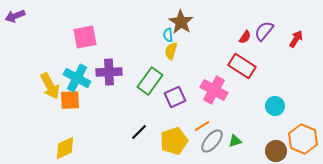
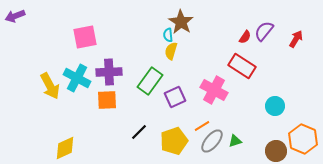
orange square: moved 37 px right
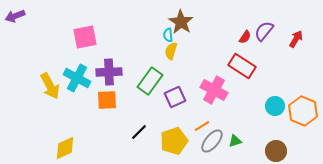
orange hexagon: moved 28 px up
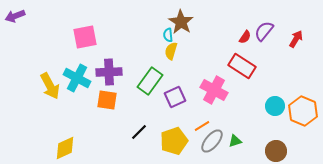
orange square: rotated 10 degrees clockwise
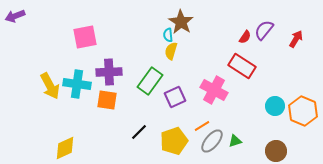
purple semicircle: moved 1 px up
cyan cross: moved 6 px down; rotated 20 degrees counterclockwise
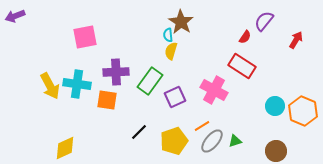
purple semicircle: moved 9 px up
red arrow: moved 1 px down
purple cross: moved 7 px right
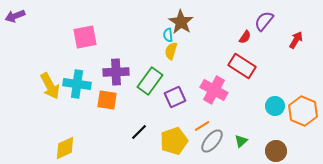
green triangle: moved 6 px right; rotated 24 degrees counterclockwise
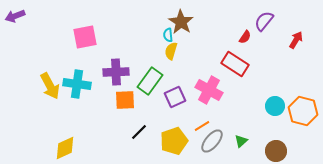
red rectangle: moved 7 px left, 2 px up
pink cross: moved 5 px left
orange square: moved 18 px right; rotated 10 degrees counterclockwise
orange hexagon: rotated 8 degrees counterclockwise
